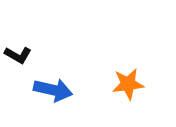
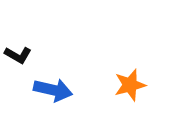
orange star: moved 2 px right, 1 px down; rotated 8 degrees counterclockwise
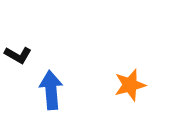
blue arrow: moved 2 px left; rotated 108 degrees counterclockwise
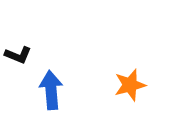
black L-shape: rotated 8 degrees counterclockwise
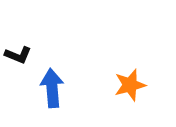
blue arrow: moved 1 px right, 2 px up
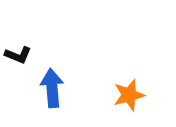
orange star: moved 1 px left, 10 px down
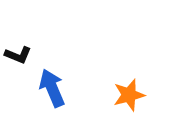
blue arrow: rotated 18 degrees counterclockwise
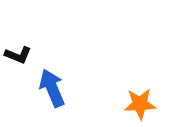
orange star: moved 11 px right, 9 px down; rotated 12 degrees clockwise
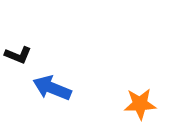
blue arrow: rotated 45 degrees counterclockwise
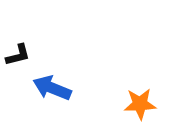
black L-shape: rotated 36 degrees counterclockwise
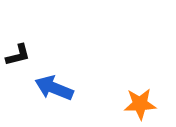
blue arrow: moved 2 px right
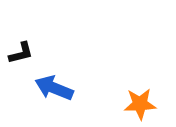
black L-shape: moved 3 px right, 2 px up
